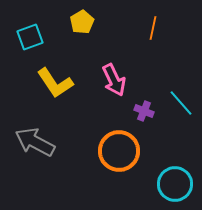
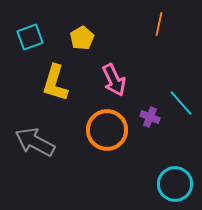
yellow pentagon: moved 16 px down
orange line: moved 6 px right, 4 px up
yellow L-shape: rotated 51 degrees clockwise
purple cross: moved 6 px right, 6 px down
orange circle: moved 12 px left, 21 px up
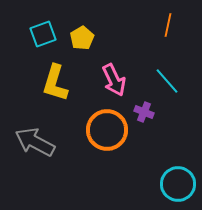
orange line: moved 9 px right, 1 px down
cyan square: moved 13 px right, 3 px up
cyan line: moved 14 px left, 22 px up
purple cross: moved 6 px left, 5 px up
cyan circle: moved 3 px right
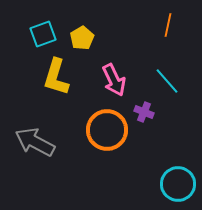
yellow L-shape: moved 1 px right, 6 px up
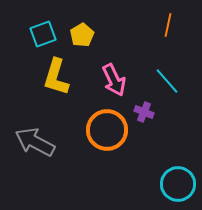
yellow pentagon: moved 3 px up
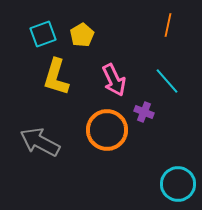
gray arrow: moved 5 px right
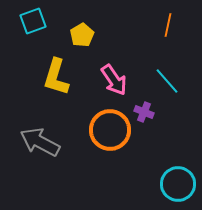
cyan square: moved 10 px left, 13 px up
pink arrow: rotated 8 degrees counterclockwise
orange circle: moved 3 px right
